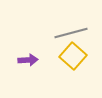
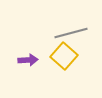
yellow square: moved 9 px left
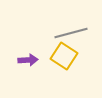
yellow square: rotated 8 degrees counterclockwise
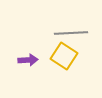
gray line: rotated 12 degrees clockwise
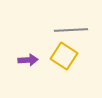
gray line: moved 3 px up
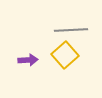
yellow square: moved 1 px right, 1 px up; rotated 16 degrees clockwise
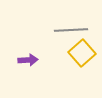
yellow square: moved 17 px right, 2 px up
